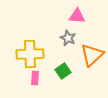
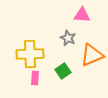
pink triangle: moved 5 px right, 1 px up
orange triangle: rotated 20 degrees clockwise
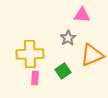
gray star: rotated 14 degrees clockwise
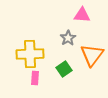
orange triangle: rotated 30 degrees counterclockwise
green square: moved 1 px right, 2 px up
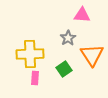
orange triangle: rotated 10 degrees counterclockwise
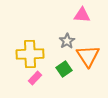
gray star: moved 1 px left, 3 px down
orange triangle: moved 4 px left, 1 px down
pink rectangle: rotated 40 degrees clockwise
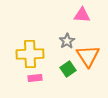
green square: moved 4 px right
pink rectangle: rotated 40 degrees clockwise
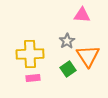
pink rectangle: moved 2 px left
